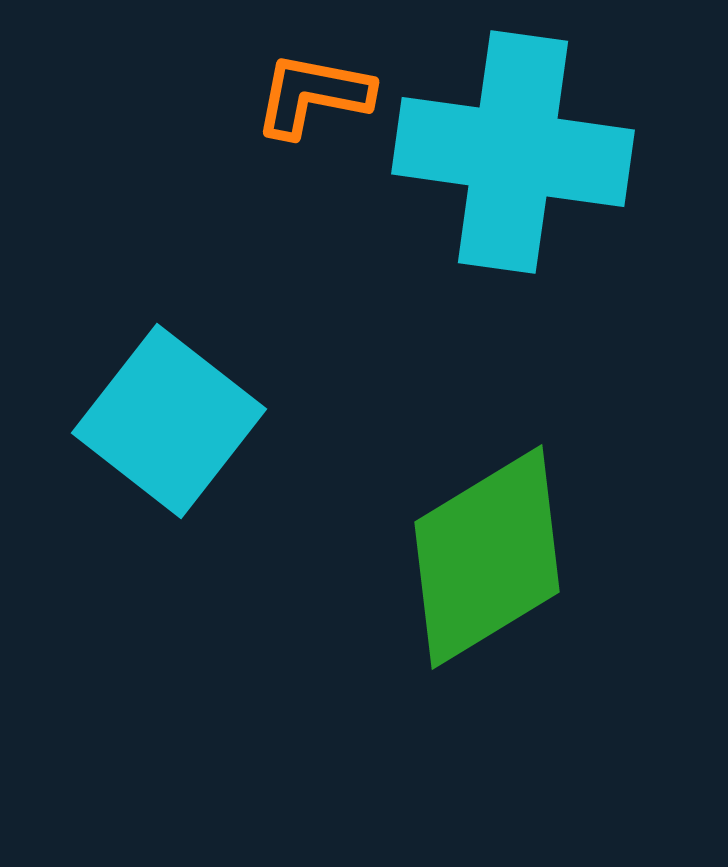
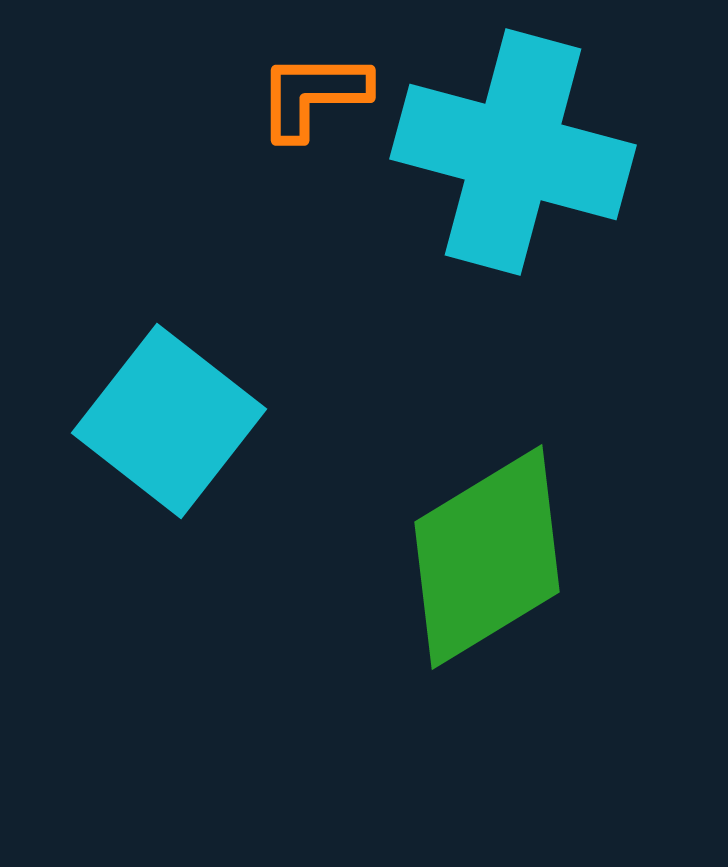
orange L-shape: rotated 11 degrees counterclockwise
cyan cross: rotated 7 degrees clockwise
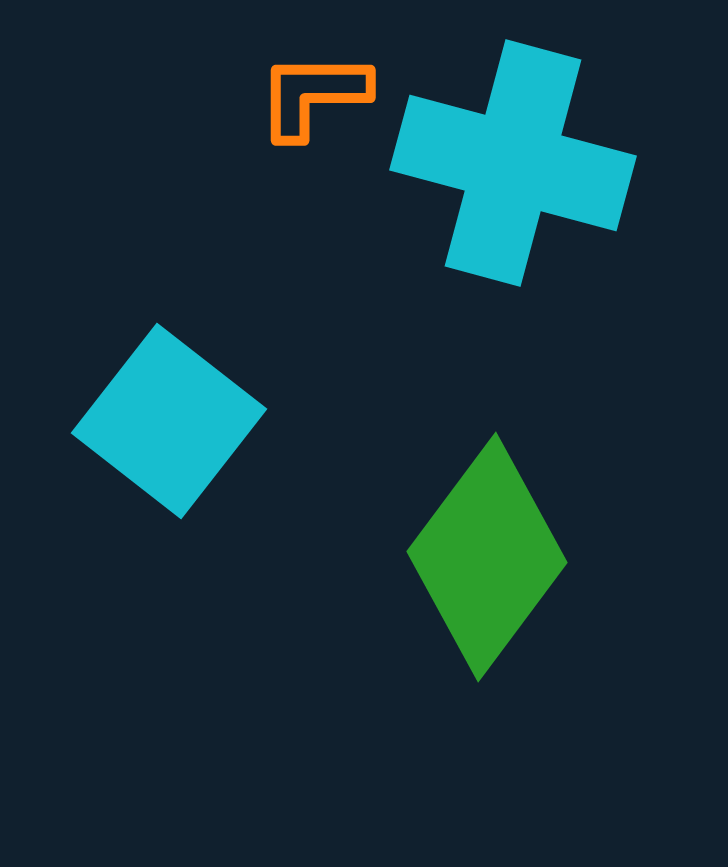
cyan cross: moved 11 px down
green diamond: rotated 22 degrees counterclockwise
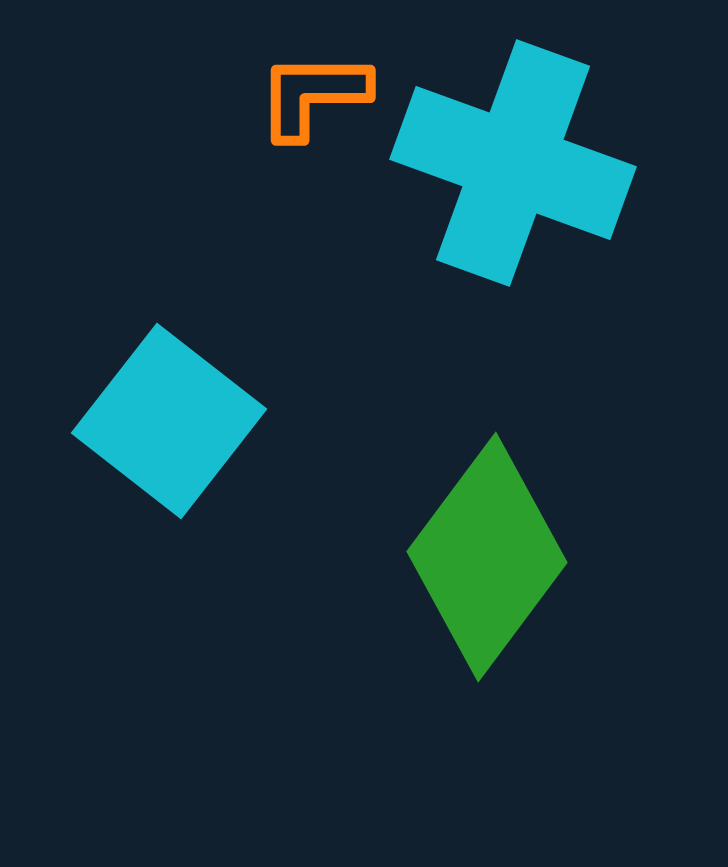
cyan cross: rotated 5 degrees clockwise
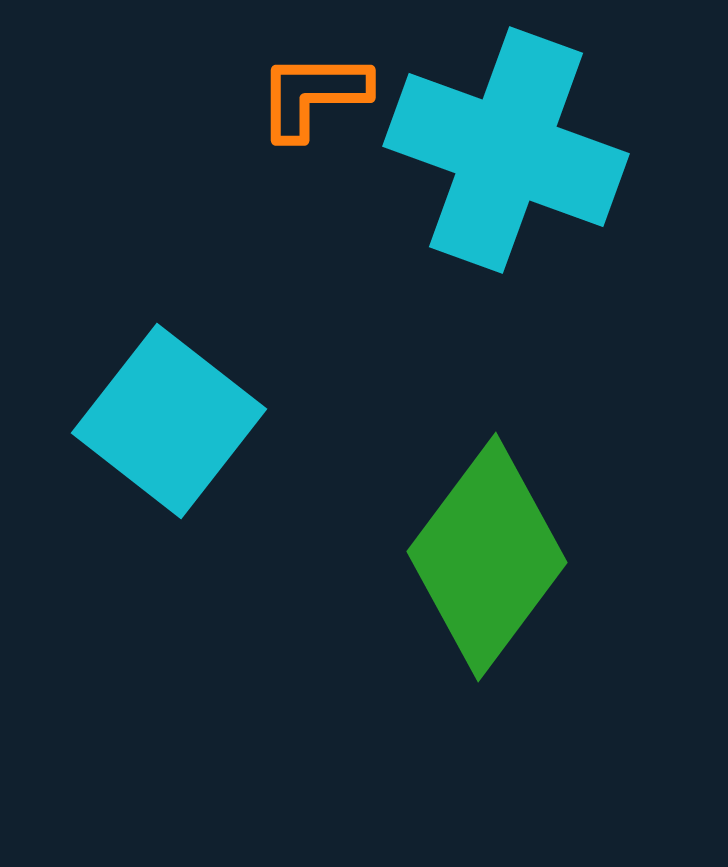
cyan cross: moved 7 px left, 13 px up
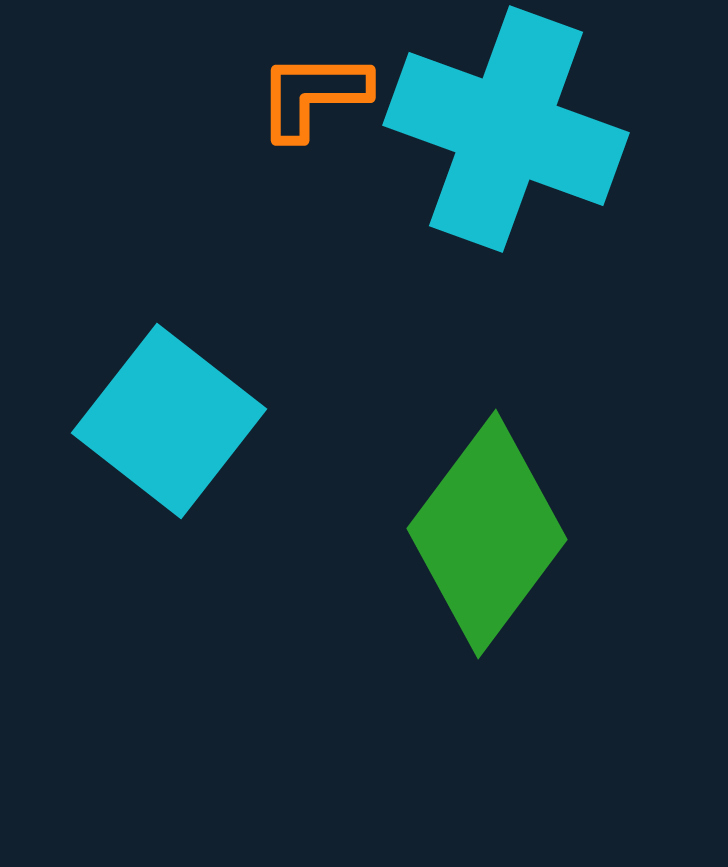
cyan cross: moved 21 px up
green diamond: moved 23 px up
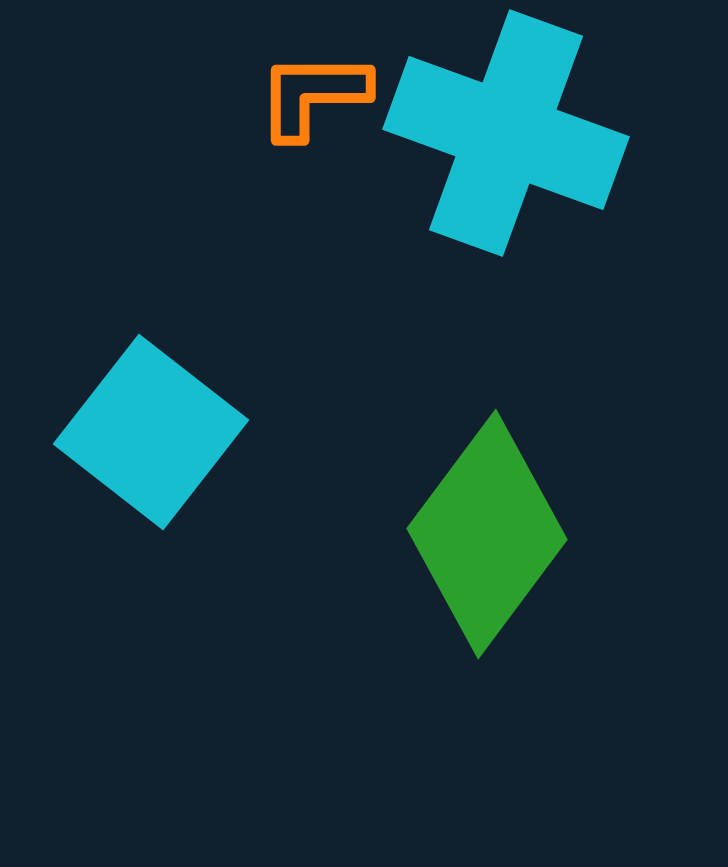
cyan cross: moved 4 px down
cyan square: moved 18 px left, 11 px down
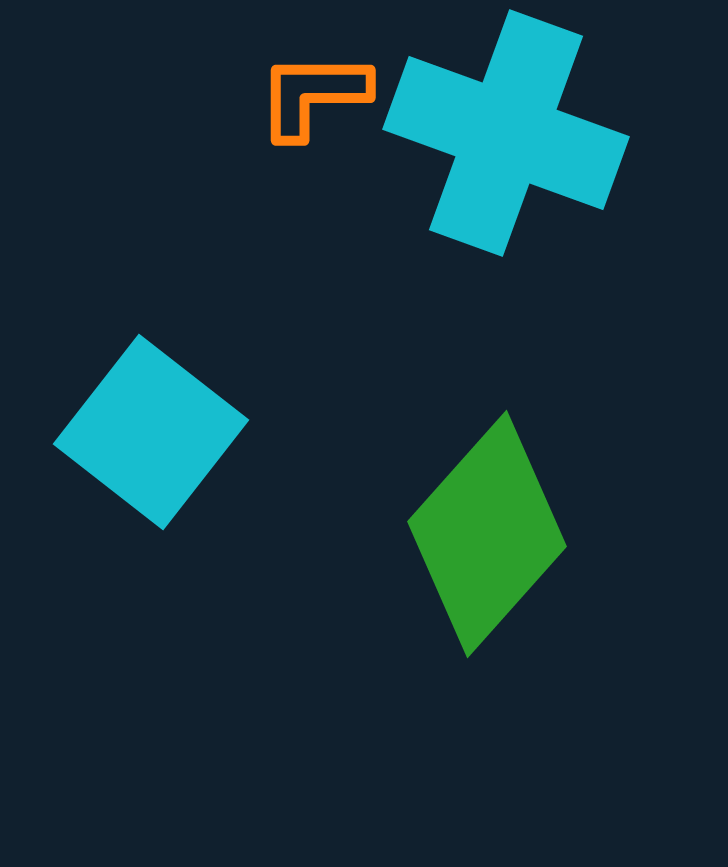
green diamond: rotated 5 degrees clockwise
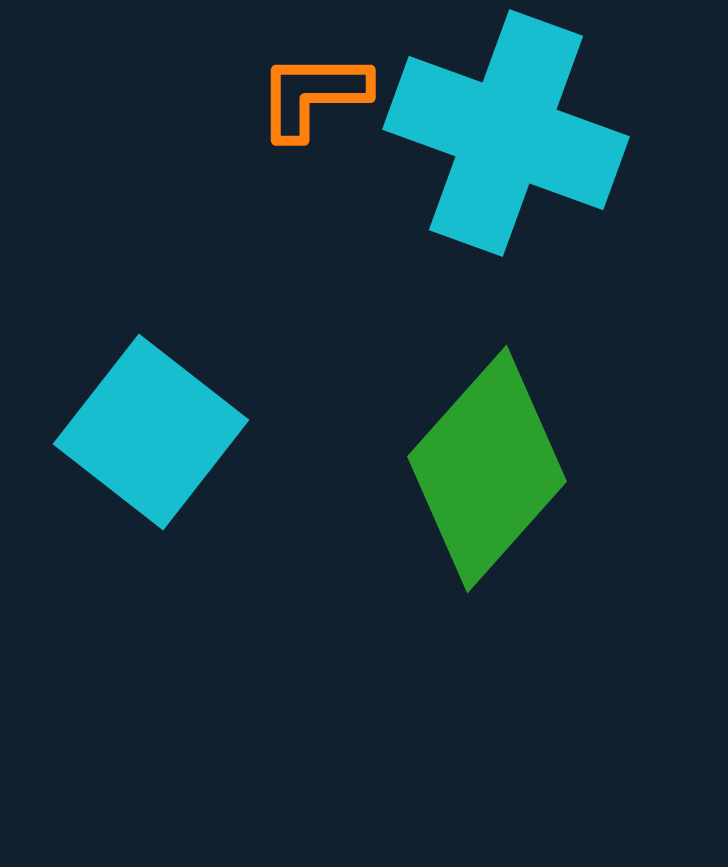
green diamond: moved 65 px up
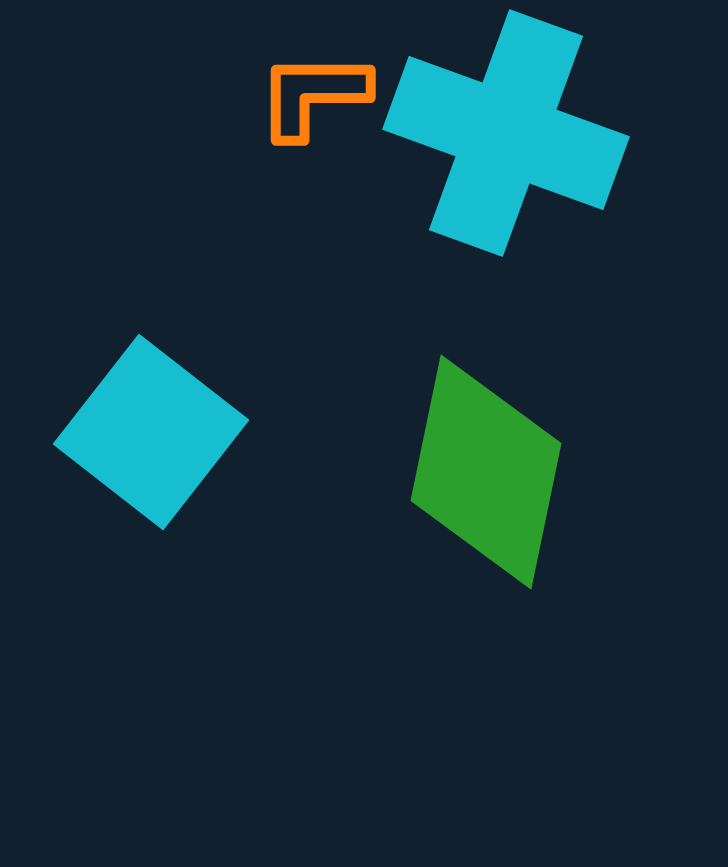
green diamond: moved 1 px left, 3 px down; rotated 30 degrees counterclockwise
